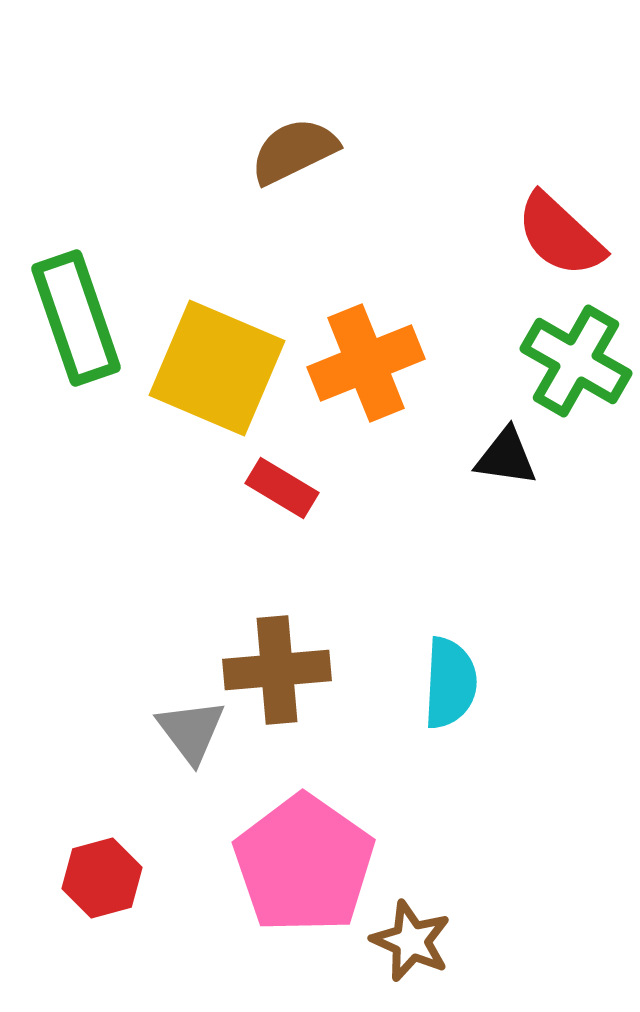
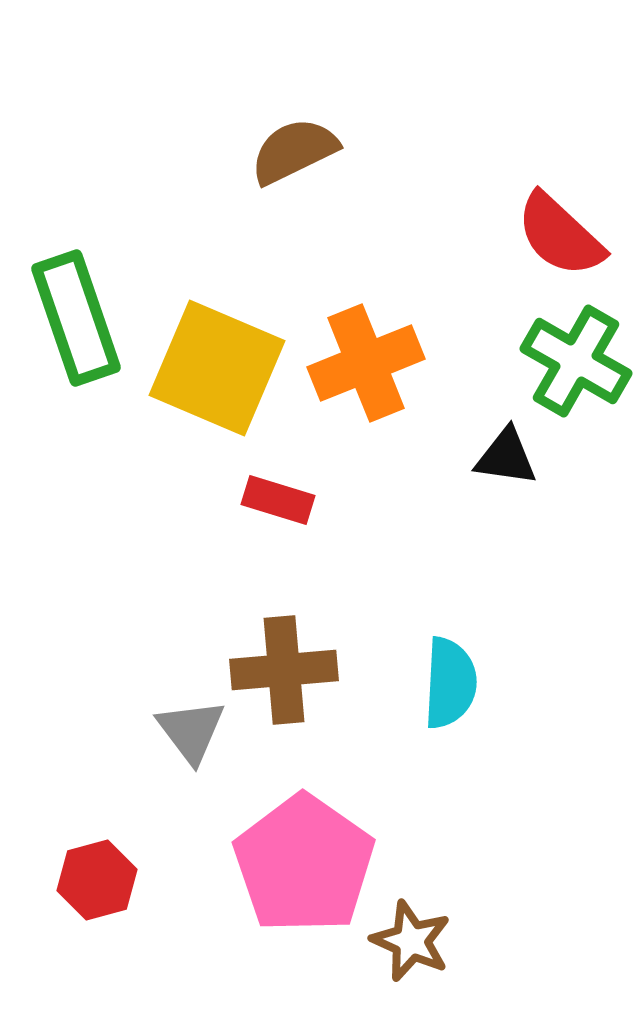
red rectangle: moved 4 px left, 12 px down; rotated 14 degrees counterclockwise
brown cross: moved 7 px right
red hexagon: moved 5 px left, 2 px down
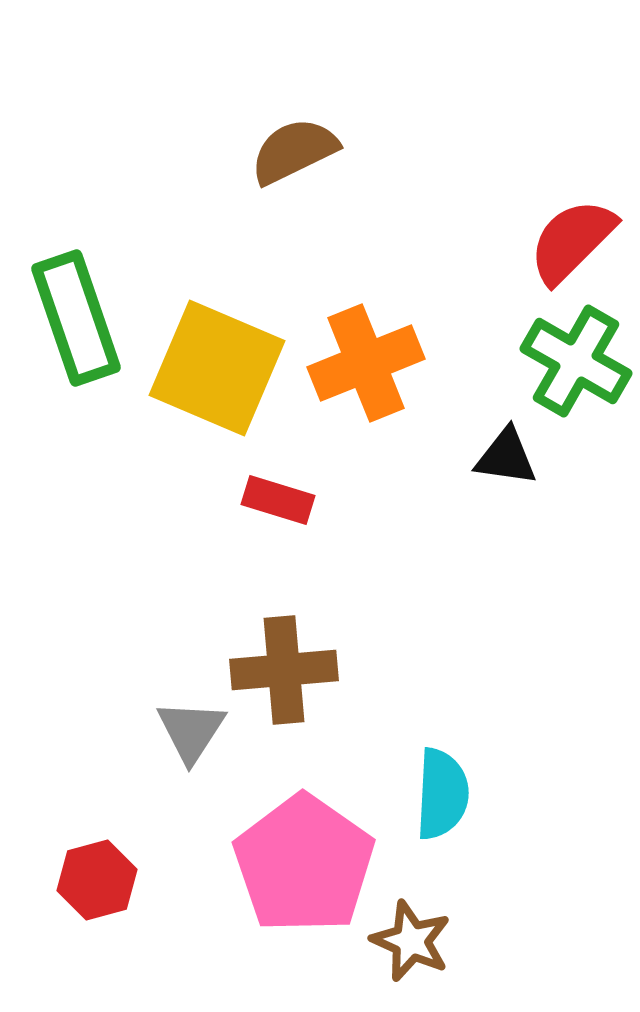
red semicircle: moved 12 px right, 6 px down; rotated 92 degrees clockwise
cyan semicircle: moved 8 px left, 111 px down
gray triangle: rotated 10 degrees clockwise
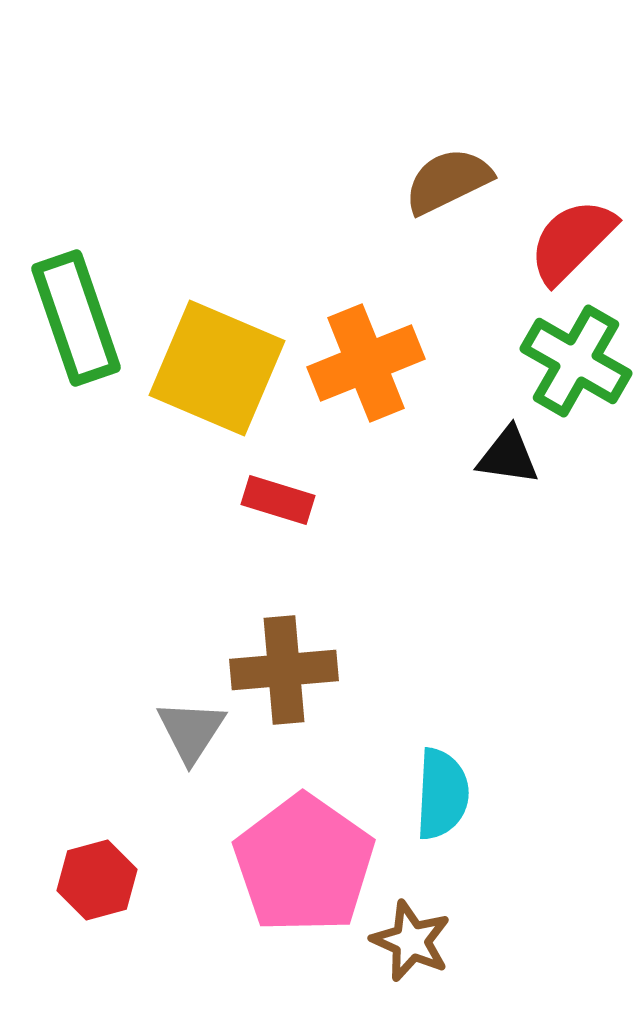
brown semicircle: moved 154 px right, 30 px down
black triangle: moved 2 px right, 1 px up
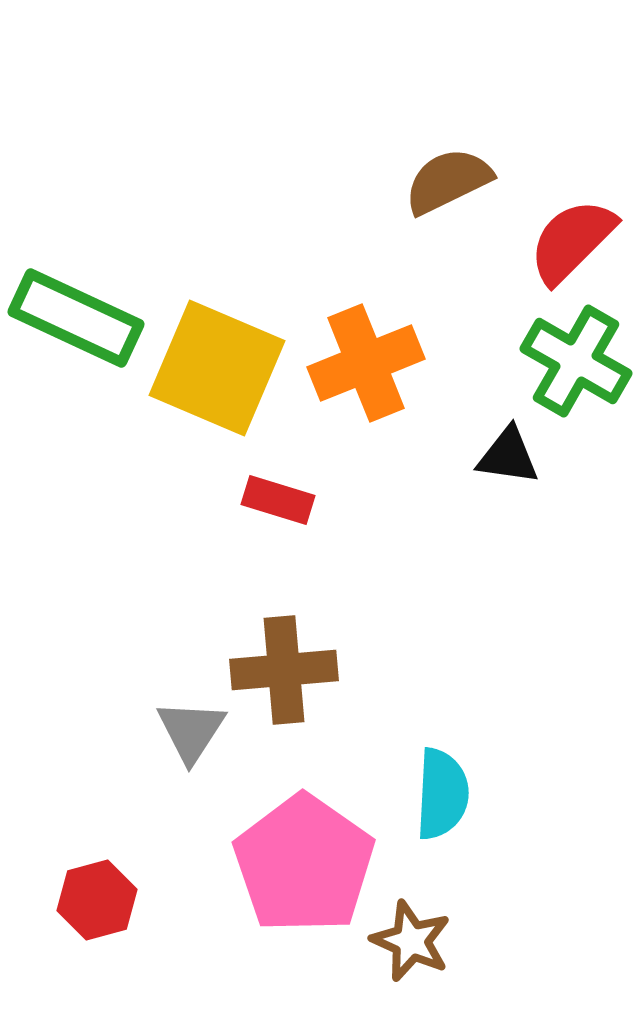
green rectangle: rotated 46 degrees counterclockwise
red hexagon: moved 20 px down
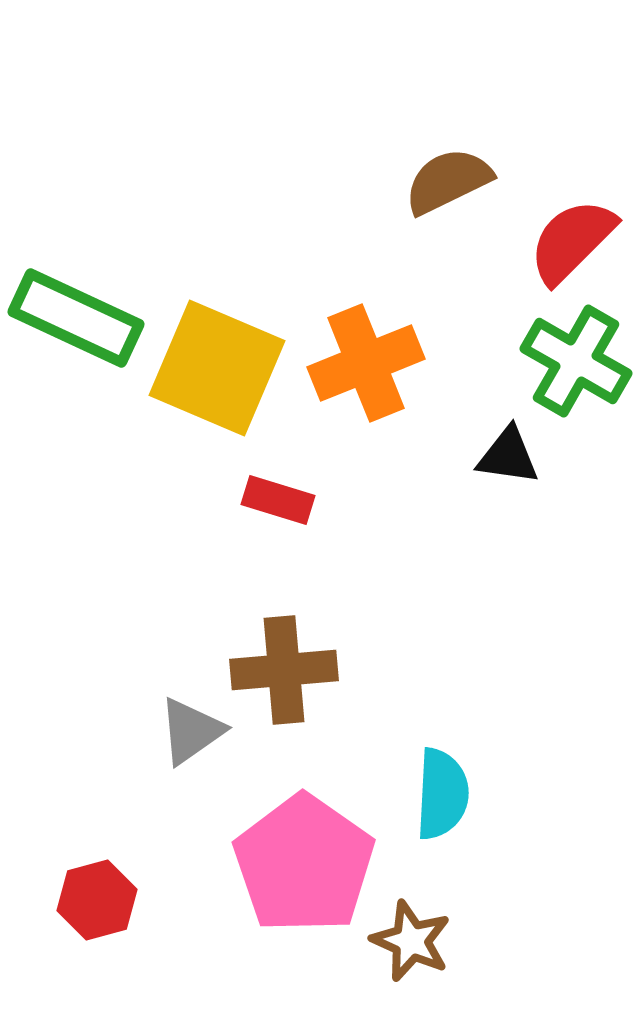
gray triangle: rotated 22 degrees clockwise
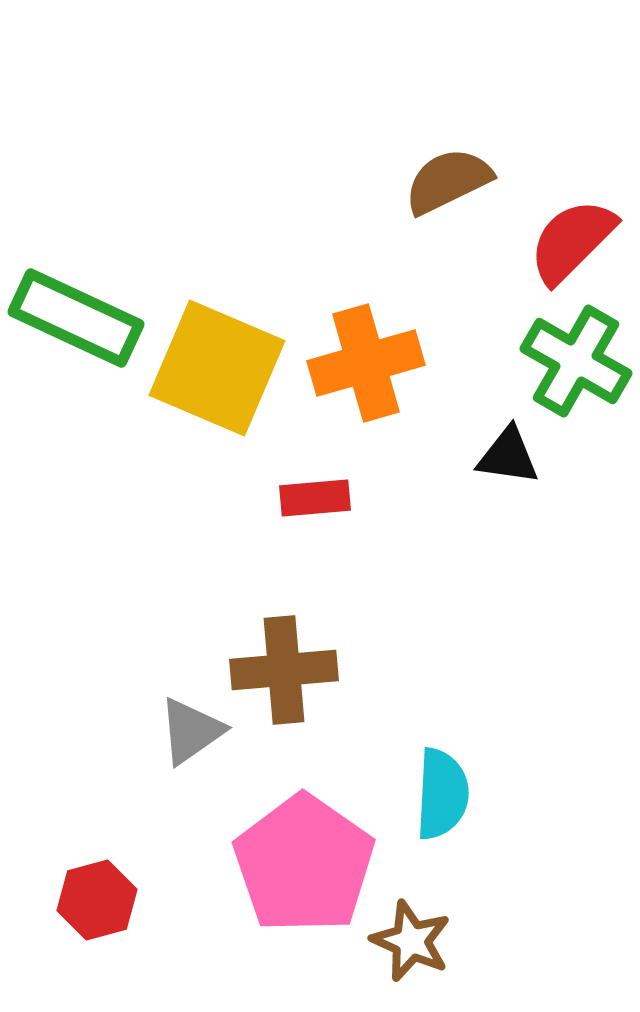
orange cross: rotated 6 degrees clockwise
red rectangle: moved 37 px right, 2 px up; rotated 22 degrees counterclockwise
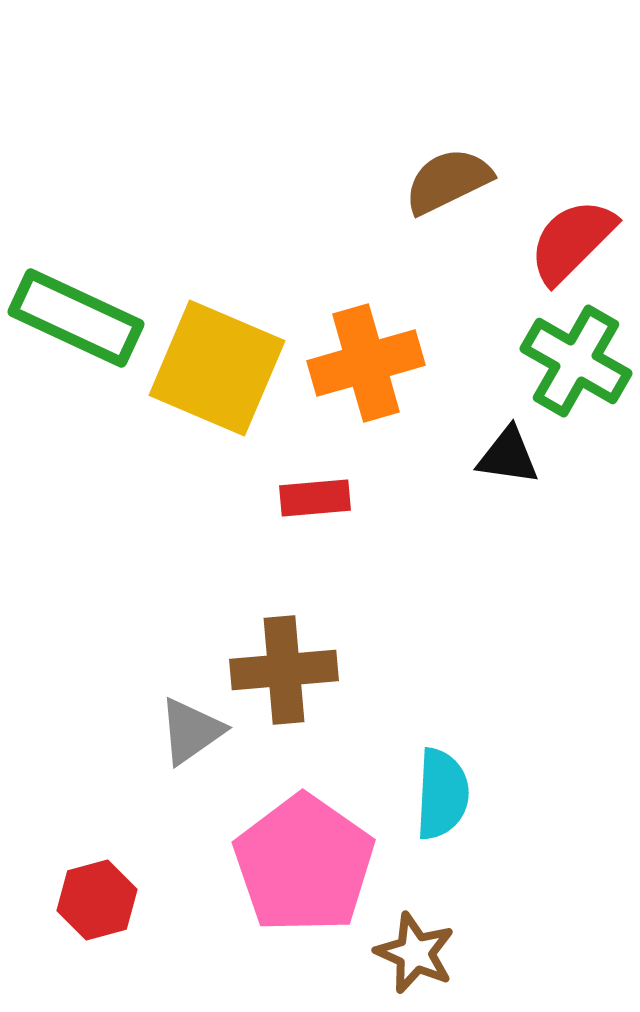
brown star: moved 4 px right, 12 px down
